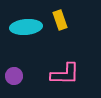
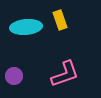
pink L-shape: rotated 20 degrees counterclockwise
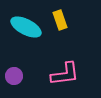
cyan ellipse: rotated 32 degrees clockwise
pink L-shape: rotated 12 degrees clockwise
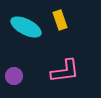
pink L-shape: moved 3 px up
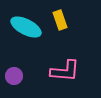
pink L-shape: rotated 12 degrees clockwise
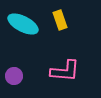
cyan ellipse: moved 3 px left, 3 px up
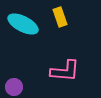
yellow rectangle: moved 3 px up
purple circle: moved 11 px down
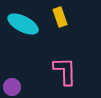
pink L-shape: rotated 96 degrees counterclockwise
purple circle: moved 2 px left
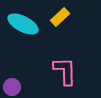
yellow rectangle: rotated 66 degrees clockwise
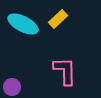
yellow rectangle: moved 2 px left, 2 px down
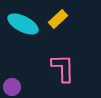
pink L-shape: moved 2 px left, 3 px up
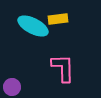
yellow rectangle: rotated 36 degrees clockwise
cyan ellipse: moved 10 px right, 2 px down
